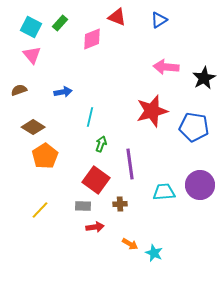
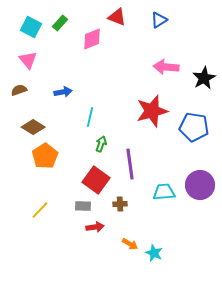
pink triangle: moved 4 px left, 5 px down
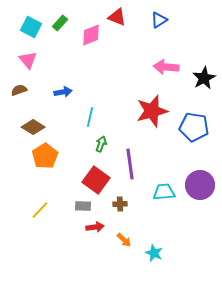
pink diamond: moved 1 px left, 4 px up
orange arrow: moved 6 px left, 4 px up; rotated 14 degrees clockwise
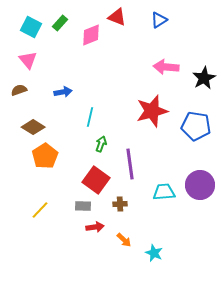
blue pentagon: moved 2 px right, 1 px up
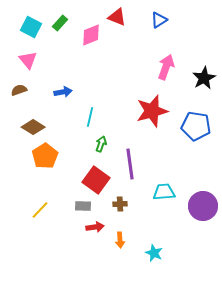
pink arrow: rotated 105 degrees clockwise
purple circle: moved 3 px right, 21 px down
orange arrow: moved 4 px left; rotated 42 degrees clockwise
